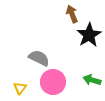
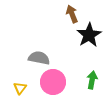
gray semicircle: rotated 15 degrees counterclockwise
green arrow: rotated 84 degrees clockwise
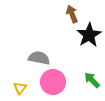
green arrow: rotated 54 degrees counterclockwise
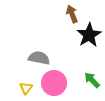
pink circle: moved 1 px right, 1 px down
yellow triangle: moved 6 px right
